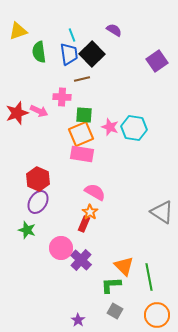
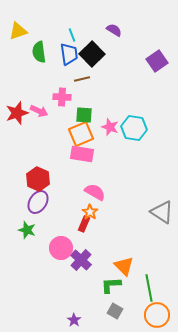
green line: moved 11 px down
purple star: moved 4 px left
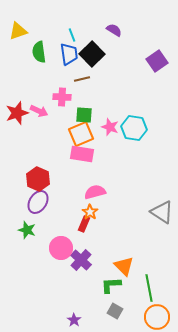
pink semicircle: rotated 45 degrees counterclockwise
orange circle: moved 2 px down
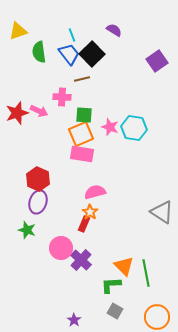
blue trapezoid: rotated 30 degrees counterclockwise
purple ellipse: rotated 15 degrees counterclockwise
green line: moved 3 px left, 15 px up
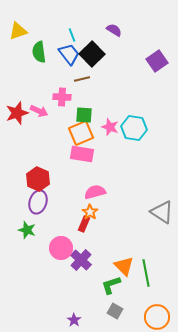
orange square: moved 1 px up
green L-shape: rotated 15 degrees counterclockwise
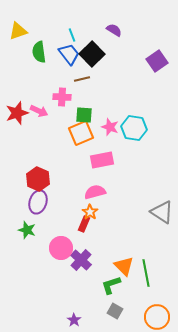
pink rectangle: moved 20 px right, 6 px down; rotated 20 degrees counterclockwise
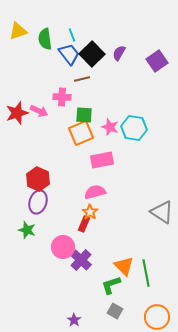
purple semicircle: moved 5 px right, 23 px down; rotated 91 degrees counterclockwise
green semicircle: moved 6 px right, 13 px up
pink circle: moved 2 px right, 1 px up
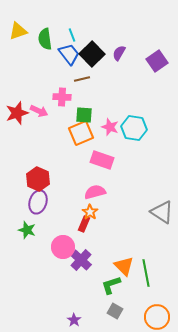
pink rectangle: rotated 30 degrees clockwise
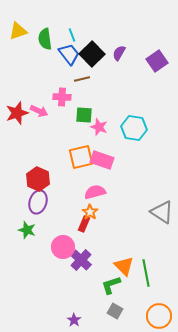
pink star: moved 11 px left
orange square: moved 24 px down; rotated 10 degrees clockwise
orange circle: moved 2 px right, 1 px up
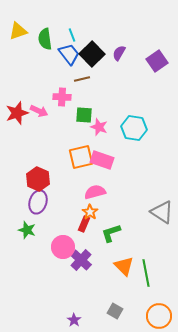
green L-shape: moved 52 px up
